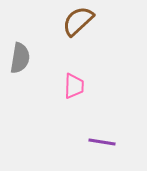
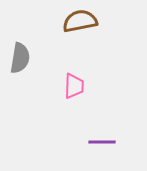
brown semicircle: moved 2 px right; rotated 32 degrees clockwise
purple line: rotated 8 degrees counterclockwise
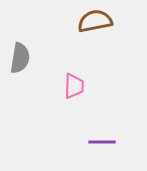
brown semicircle: moved 15 px right
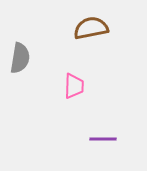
brown semicircle: moved 4 px left, 7 px down
purple line: moved 1 px right, 3 px up
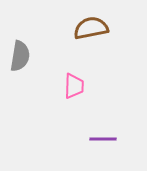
gray semicircle: moved 2 px up
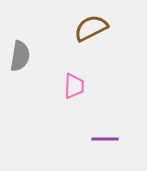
brown semicircle: rotated 16 degrees counterclockwise
purple line: moved 2 px right
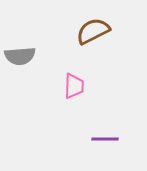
brown semicircle: moved 2 px right, 3 px down
gray semicircle: rotated 76 degrees clockwise
